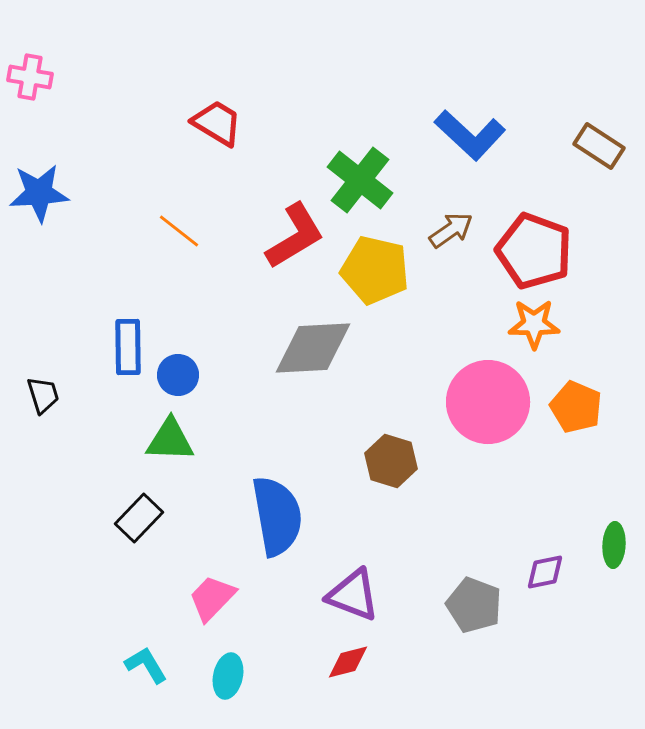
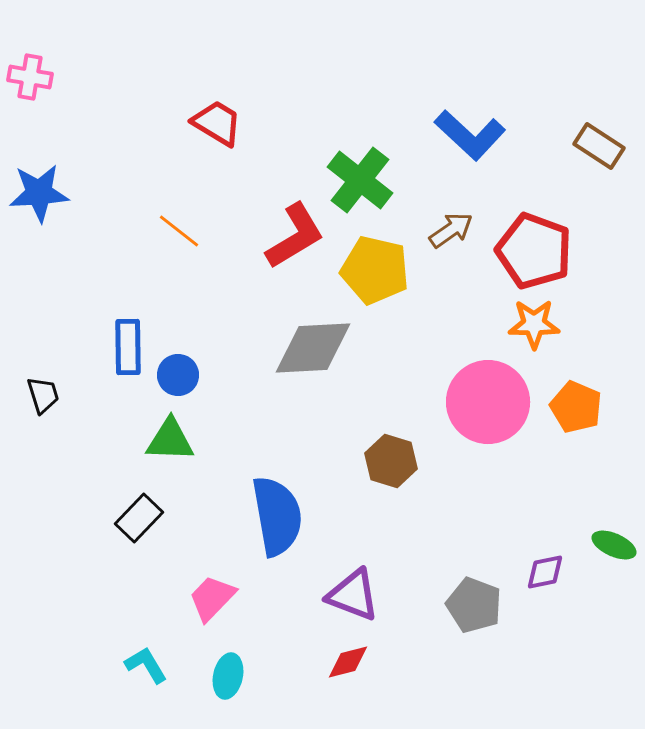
green ellipse: rotated 69 degrees counterclockwise
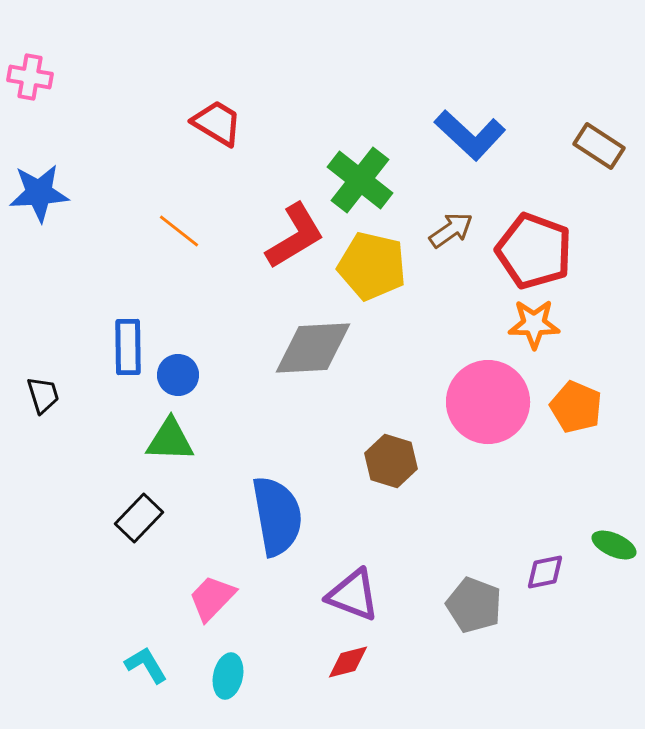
yellow pentagon: moved 3 px left, 4 px up
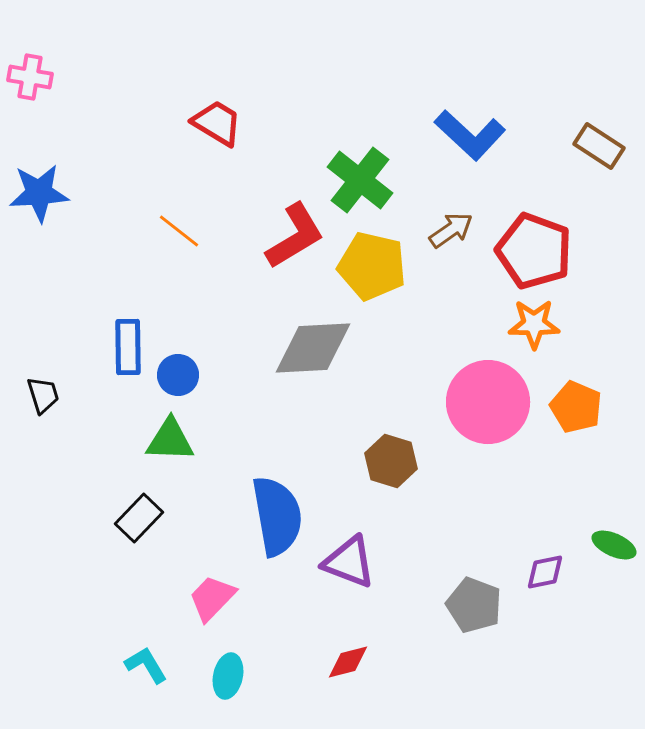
purple triangle: moved 4 px left, 33 px up
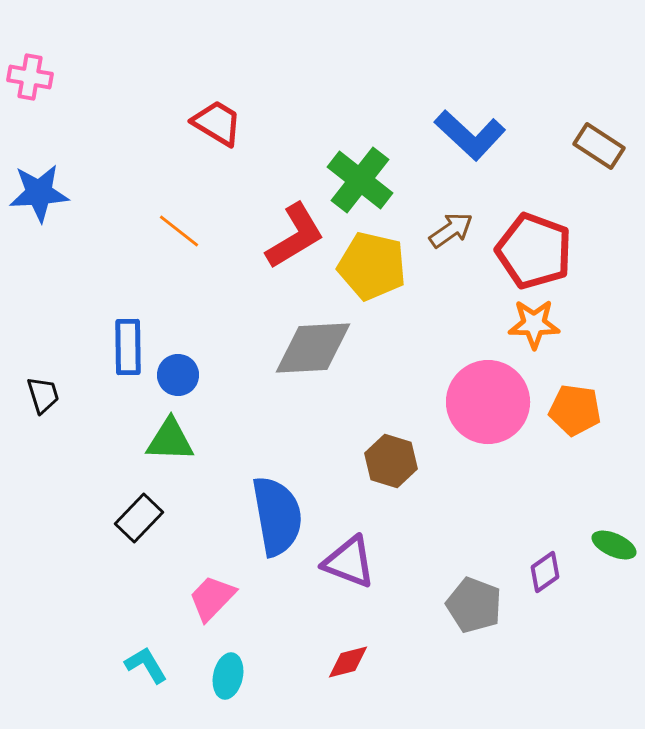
orange pentagon: moved 1 px left, 3 px down; rotated 15 degrees counterclockwise
purple diamond: rotated 24 degrees counterclockwise
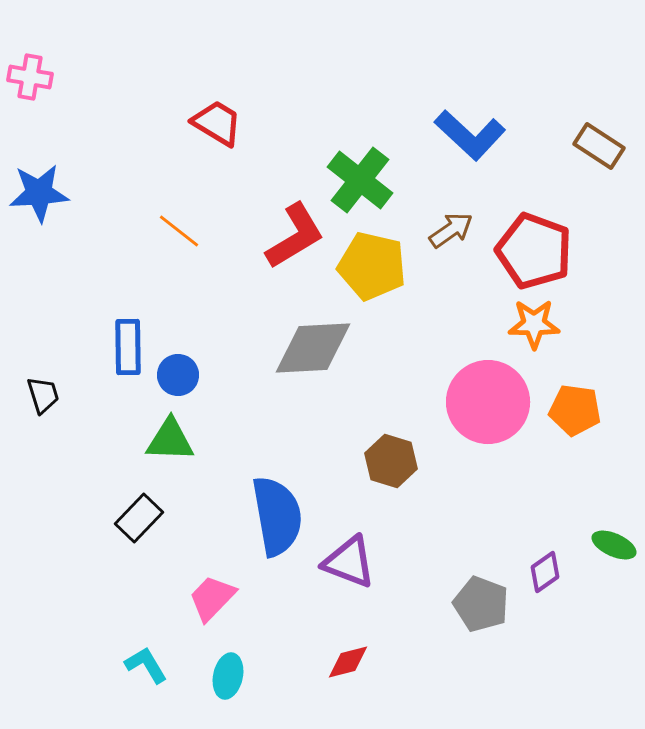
gray pentagon: moved 7 px right, 1 px up
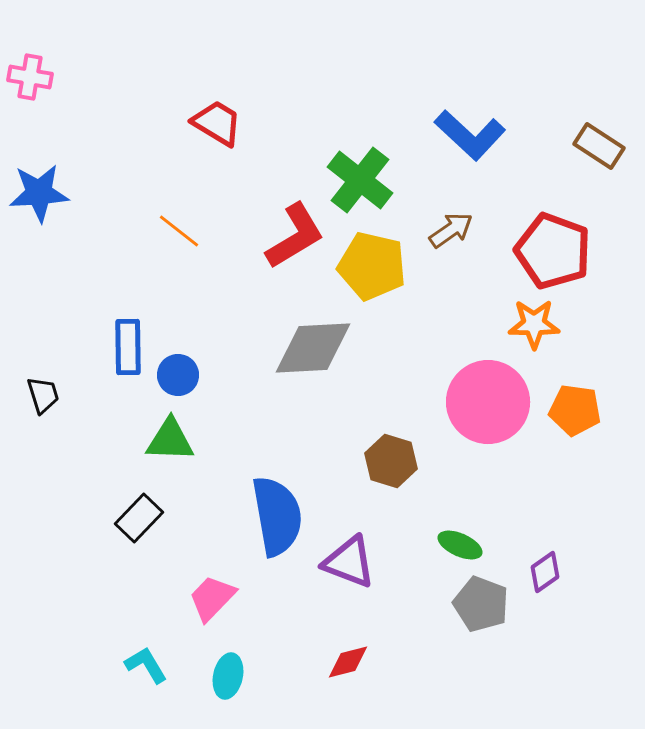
red pentagon: moved 19 px right
green ellipse: moved 154 px left
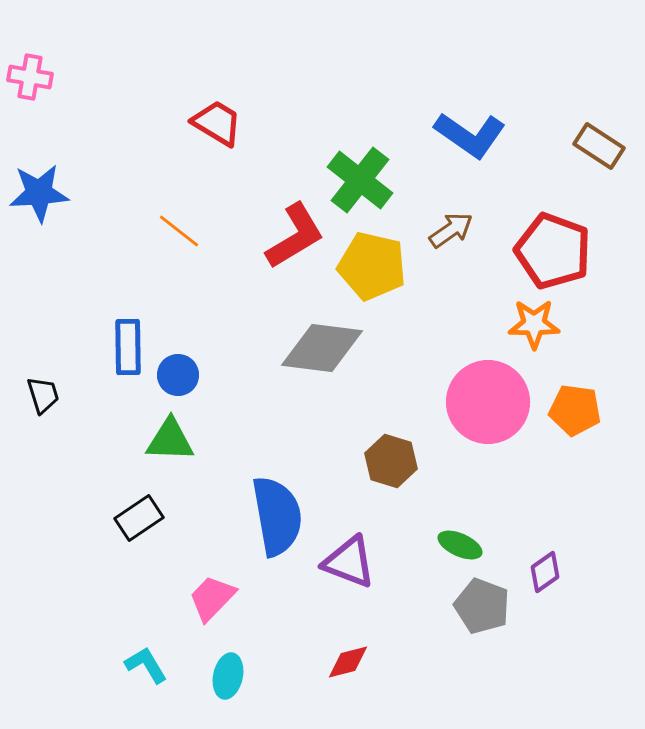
blue L-shape: rotated 8 degrees counterclockwise
gray diamond: moved 9 px right; rotated 10 degrees clockwise
black rectangle: rotated 12 degrees clockwise
gray pentagon: moved 1 px right, 2 px down
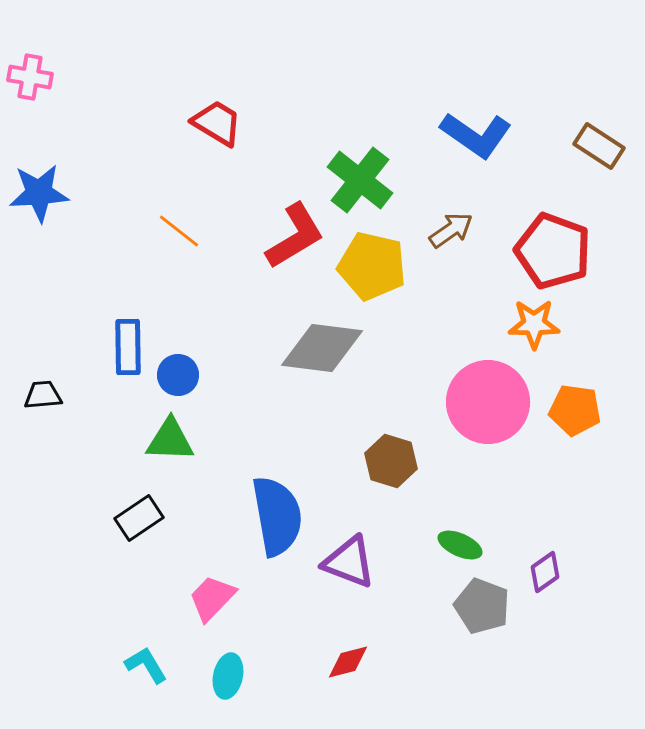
blue L-shape: moved 6 px right
black trapezoid: rotated 78 degrees counterclockwise
